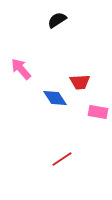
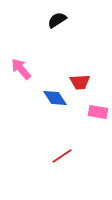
red line: moved 3 px up
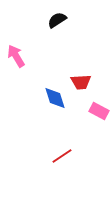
pink arrow: moved 5 px left, 13 px up; rotated 10 degrees clockwise
red trapezoid: moved 1 px right
blue diamond: rotated 15 degrees clockwise
pink rectangle: moved 1 px right, 1 px up; rotated 18 degrees clockwise
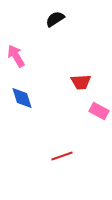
black semicircle: moved 2 px left, 1 px up
blue diamond: moved 33 px left
red line: rotated 15 degrees clockwise
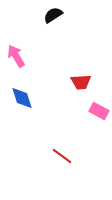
black semicircle: moved 2 px left, 4 px up
red line: rotated 55 degrees clockwise
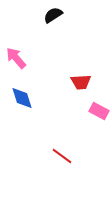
pink arrow: moved 2 px down; rotated 10 degrees counterclockwise
